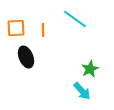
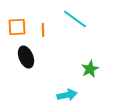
orange square: moved 1 px right, 1 px up
cyan arrow: moved 15 px left, 4 px down; rotated 60 degrees counterclockwise
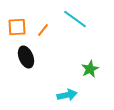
orange line: rotated 40 degrees clockwise
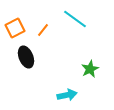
orange square: moved 2 px left, 1 px down; rotated 24 degrees counterclockwise
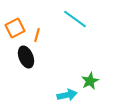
orange line: moved 6 px left, 5 px down; rotated 24 degrees counterclockwise
green star: moved 12 px down
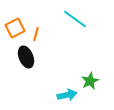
orange line: moved 1 px left, 1 px up
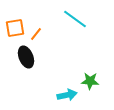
orange square: rotated 18 degrees clockwise
orange line: rotated 24 degrees clockwise
green star: rotated 30 degrees clockwise
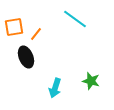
orange square: moved 1 px left, 1 px up
green star: moved 1 px right; rotated 12 degrees clockwise
cyan arrow: moved 12 px left, 7 px up; rotated 120 degrees clockwise
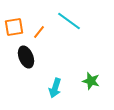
cyan line: moved 6 px left, 2 px down
orange line: moved 3 px right, 2 px up
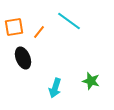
black ellipse: moved 3 px left, 1 px down
